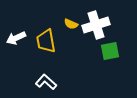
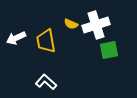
green square: moved 1 px left, 1 px up
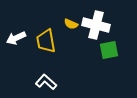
white cross: rotated 32 degrees clockwise
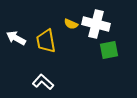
white cross: moved 1 px up
white arrow: rotated 54 degrees clockwise
white L-shape: moved 3 px left
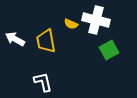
white cross: moved 4 px up
white arrow: moved 1 px left, 1 px down
green square: rotated 18 degrees counterclockwise
white L-shape: rotated 35 degrees clockwise
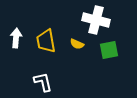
yellow semicircle: moved 6 px right, 20 px down
white arrow: moved 1 px right, 1 px up; rotated 66 degrees clockwise
green square: rotated 18 degrees clockwise
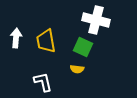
yellow semicircle: moved 25 px down; rotated 16 degrees counterclockwise
green square: moved 26 px left, 3 px up; rotated 36 degrees clockwise
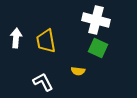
green square: moved 15 px right, 1 px down
yellow semicircle: moved 1 px right, 2 px down
white L-shape: rotated 15 degrees counterclockwise
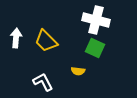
yellow trapezoid: rotated 35 degrees counterclockwise
green square: moved 3 px left
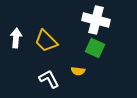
white L-shape: moved 6 px right, 3 px up
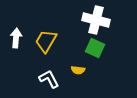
yellow trapezoid: rotated 75 degrees clockwise
yellow semicircle: moved 1 px up
